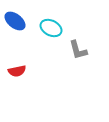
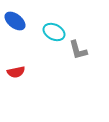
cyan ellipse: moved 3 px right, 4 px down
red semicircle: moved 1 px left, 1 px down
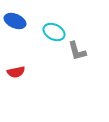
blue ellipse: rotated 15 degrees counterclockwise
gray L-shape: moved 1 px left, 1 px down
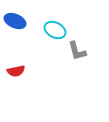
cyan ellipse: moved 1 px right, 2 px up
red semicircle: moved 1 px up
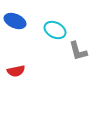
gray L-shape: moved 1 px right
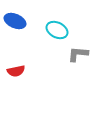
cyan ellipse: moved 2 px right
gray L-shape: moved 3 px down; rotated 110 degrees clockwise
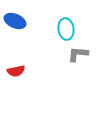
cyan ellipse: moved 9 px right, 1 px up; rotated 55 degrees clockwise
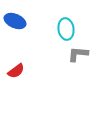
red semicircle: rotated 24 degrees counterclockwise
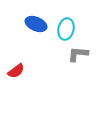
blue ellipse: moved 21 px right, 3 px down
cyan ellipse: rotated 20 degrees clockwise
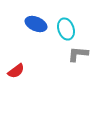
cyan ellipse: rotated 30 degrees counterclockwise
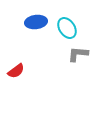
blue ellipse: moved 2 px up; rotated 30 degrees counterclockwise
cyan ellipse: moved 1 px right, 1 px up; rotated 15 degrees counterclockwise
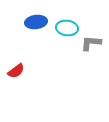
cyan ellipse: rotated 50 degrees counterclockwise
gray L-shape: moved 13 px right, 11 px up
